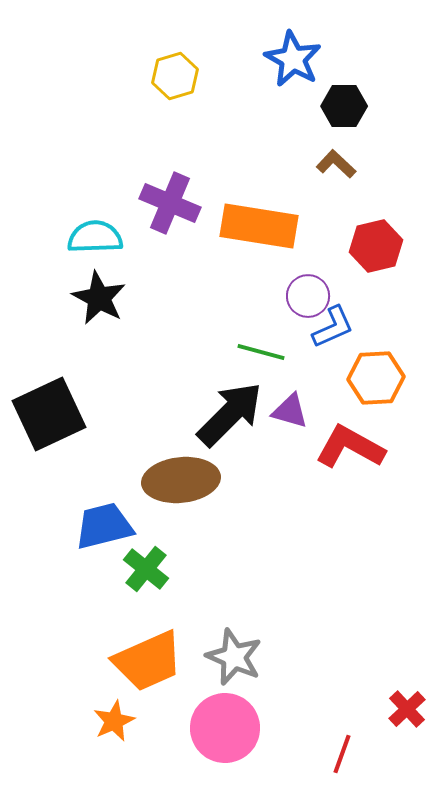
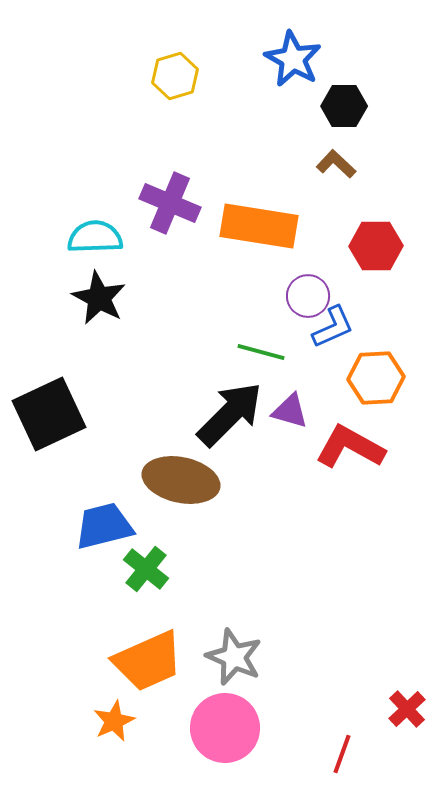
red hexagon: rotated 12 degrees clockwise
brown ellipse: rotated 18 degrees clockwise
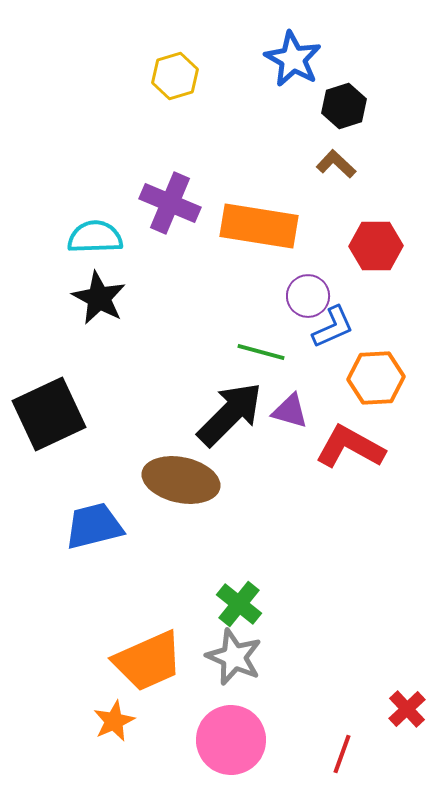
black hexagon: rotated 18 degrees counterclockwise
blue trapezoid: moved 10 px left
green cross: moved 93 px right, 35 px down
pink circle: moved 6 px right, 12 px down
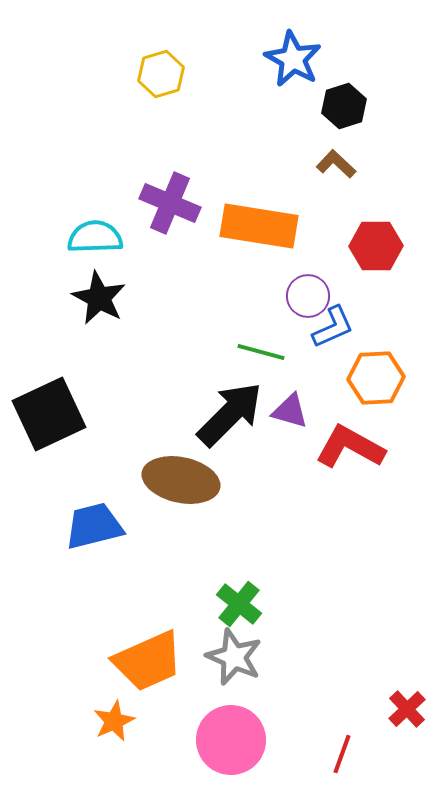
yellow hexagon: moved 14 px left, 2 px up
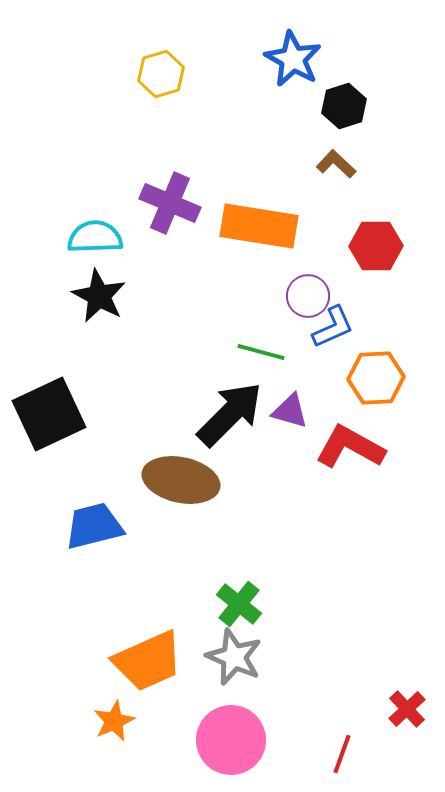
black star: moved 2 px up
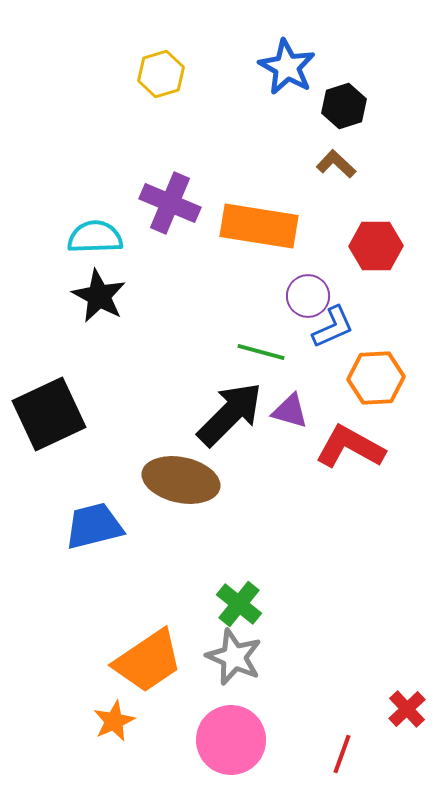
blue star: moved 6 px left, 8 px down
orange trapezoid: rotated 10 degrees counterclockwise
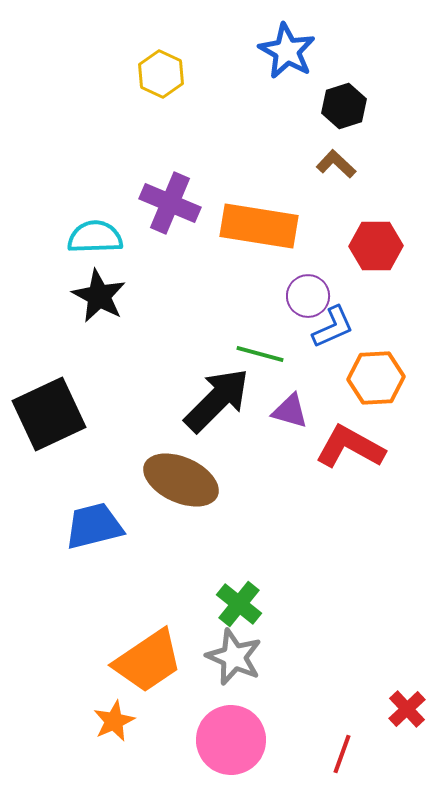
blue star: moved 16 px up
yellow hexagon: rotated 18 degrees counterclockwise
green line: moved 1 px left, 2 px down
black arrow: moved 13 px left, 14 px up
brown ellipse: rotated 12 degrees clockwise
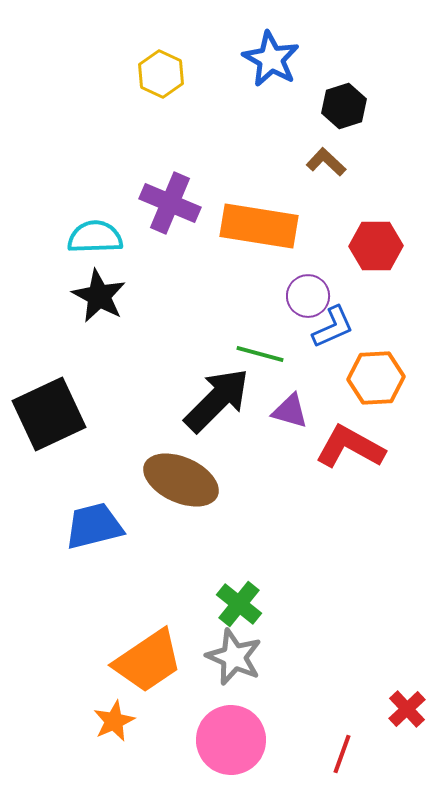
blue star: moved 16 px left, 8 px down
brown L-shape: moved 10 px left, 2 px up
